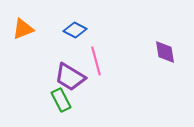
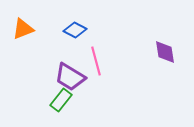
green rectangle: rotated 65 degrees clockwise
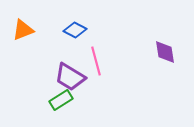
orange triangle: moved 1 px down
green rectangle: rotated 20 degrees clockwise
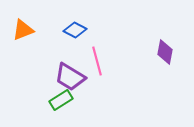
purple diamond: rotated 20 degrees clockwise
pink line: moved 1 px right
